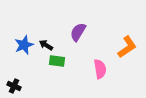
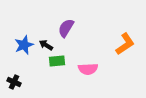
purple semicircle: moved 12 px left, 4 px up
orange L-shape: moved 2 px left, 3 px up
green rectangle: rotated 14 degrees counterclockwise
pink semicircle: moved 12 px left; rotated 96 degrees clockwise
black cross: moved 4 px up
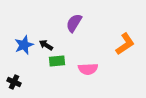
purple semicircle: moved 8 px right, 5 px up
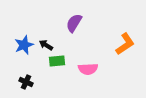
black cross: moved 12 px right
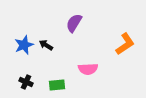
green rectangle: moved 24 px down
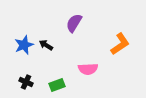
orange L-shape: moved 5 px left
green rectangle: rotated 14 degrees counterclockwise
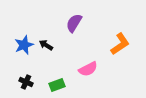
pink semicircle: rotated 24 degrees counterclockwise
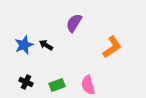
orange L-shape: moved 8 px left, 3 px down
pink semicircle: moved 16 px down; rotated 102 degrees clockwise
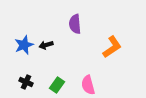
purple semicircle: moved 1 px right, 1 px down; rotated 36 degrees counterclockwise
black arrow: rotated 48 degrees counterclockwise
green rectangle: rotated 35 degrees counterclockwise
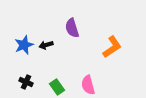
purple semicircle: moved 3 px left, 4 px down; rotated 12 degrees counterclockwise
green rectangle: moved 2 px down; rotated 70 degrees counterclockwise
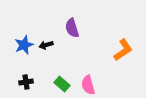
orange L-shape: moved 11 px right, 3 px down
black cross: rotated 32 degrees counterclockwise
green rectangle: moved 5 px right, 3 px up; rotated 14 degrees counterclockwise
